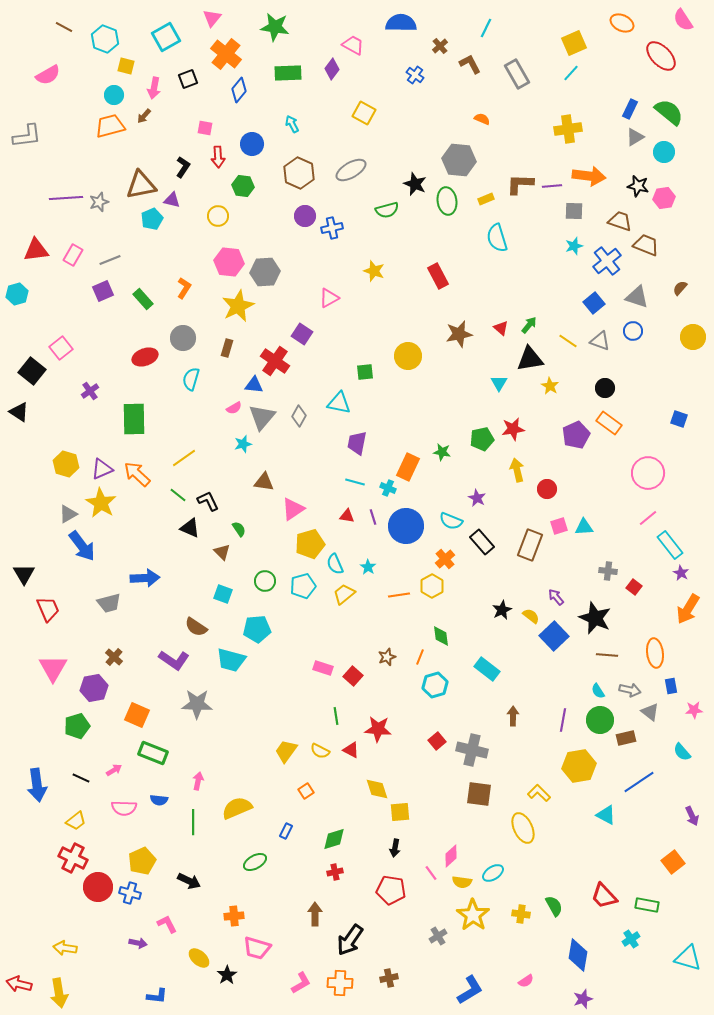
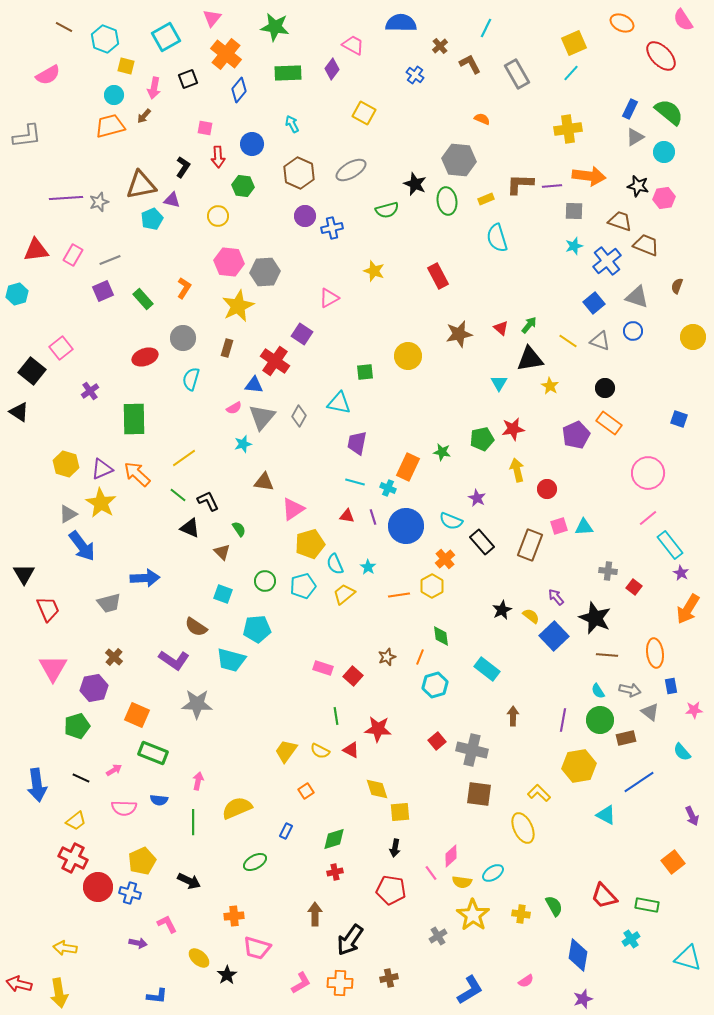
brown semicircle at (680, 288): moved 3 px left, 2 px up; rotated 21 degrees counterclockwise
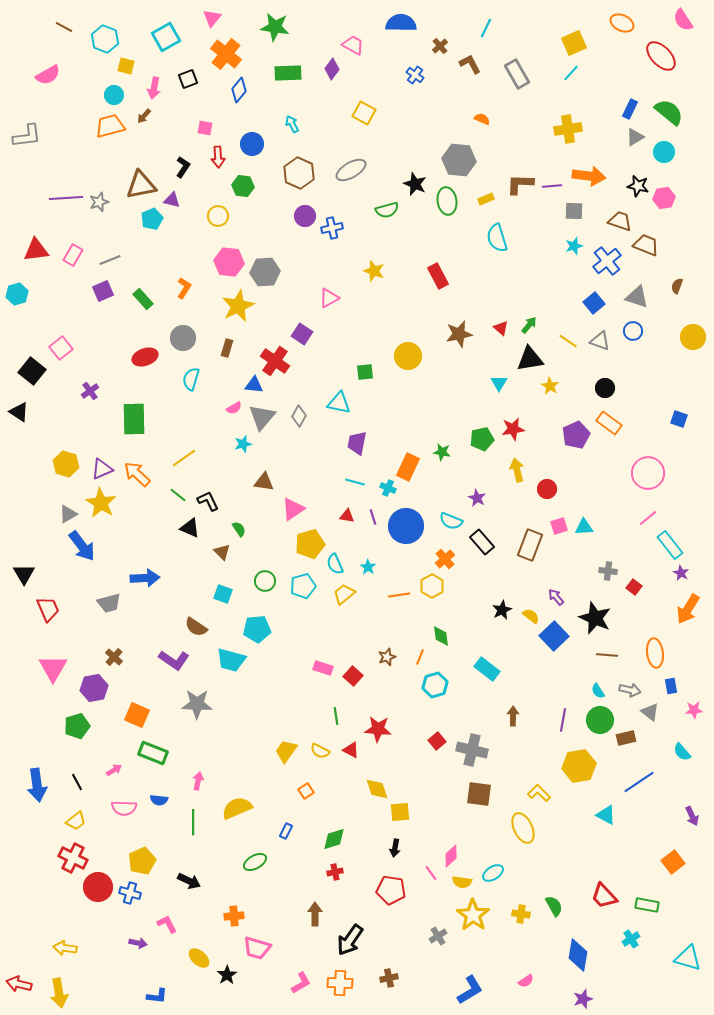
black line at (81, 778): moved 4 px left, 4 px down; rotated 36 degrees clockwise
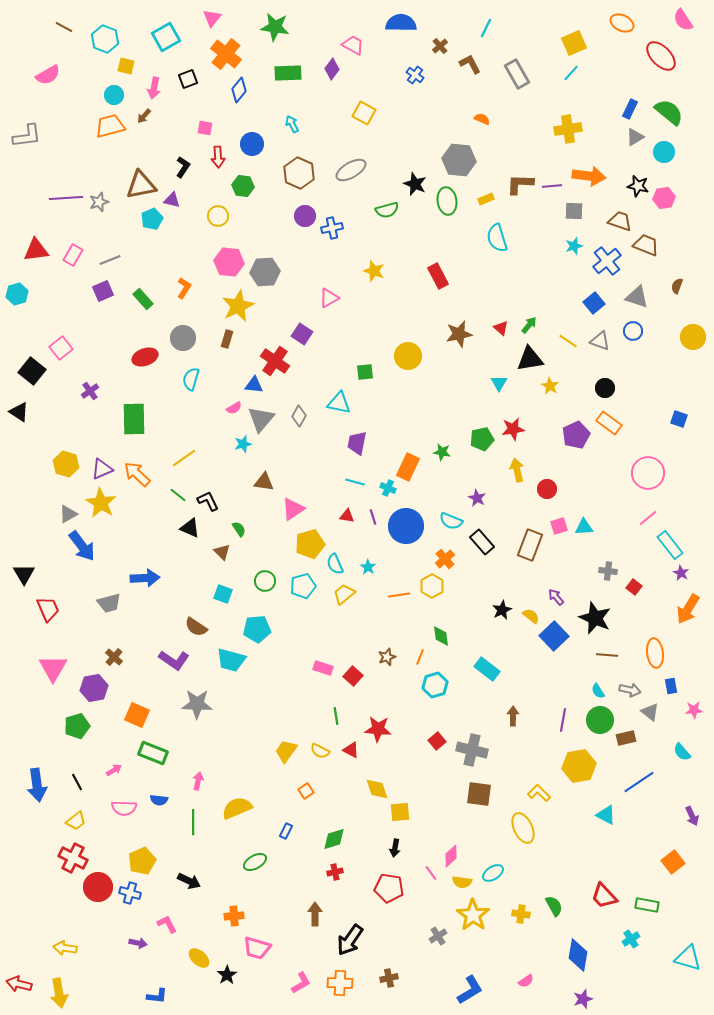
brown rectangle at (227, 348): moved 9 px up
gray triangle at (262, 417): moved 1 px left, 2 px down
red pentagon at (391, 890): moved 2 px left, 2 px up
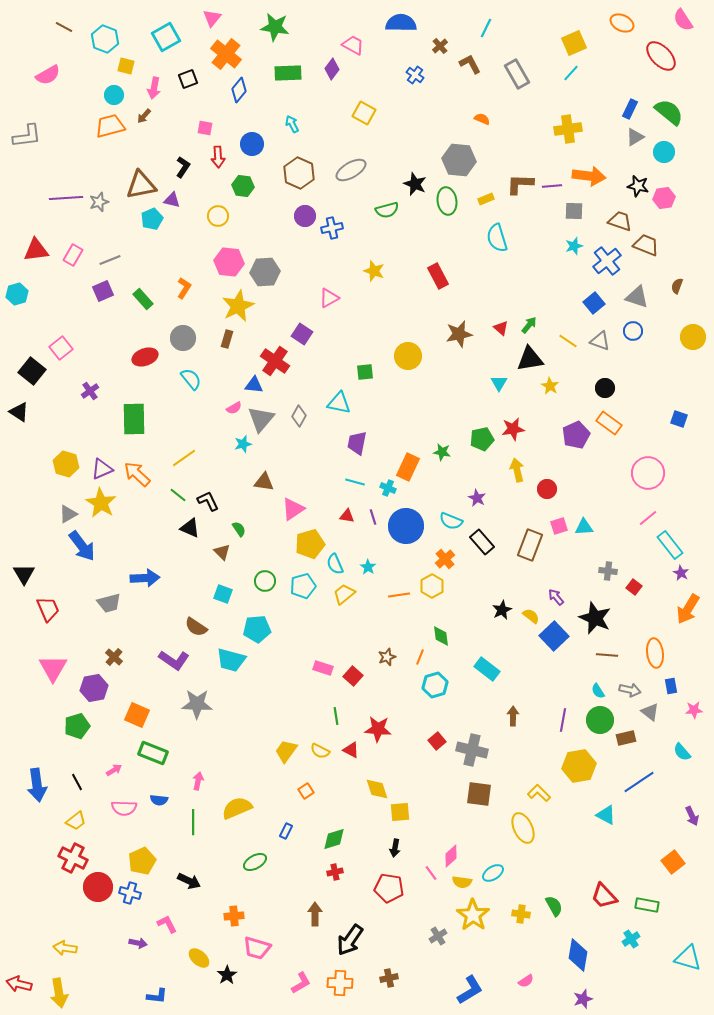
cyan semicircle at (191, 379): rotated 125 degrees clockwise
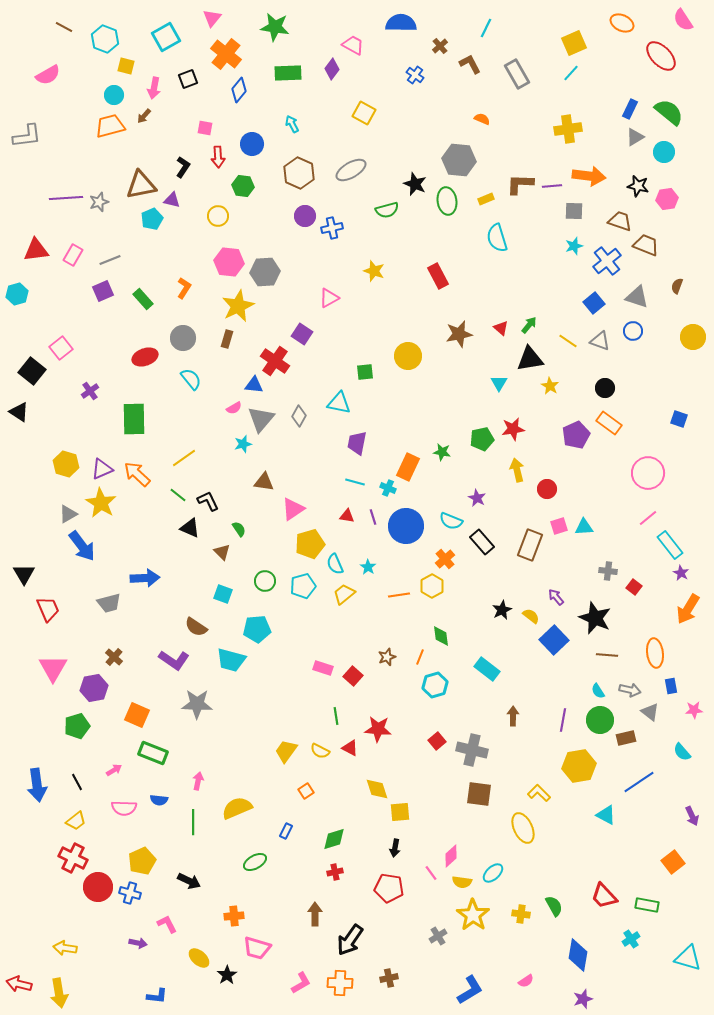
pink hexagon at (664, 198): moved 3 px right, 1 px down
blue square at (554, 636): moved 4 px down
red triangle at (351, 750): moved 1 px left, 2 px up
cyan ellipse at (493, 873): rotated 10 degrees counterclockwise
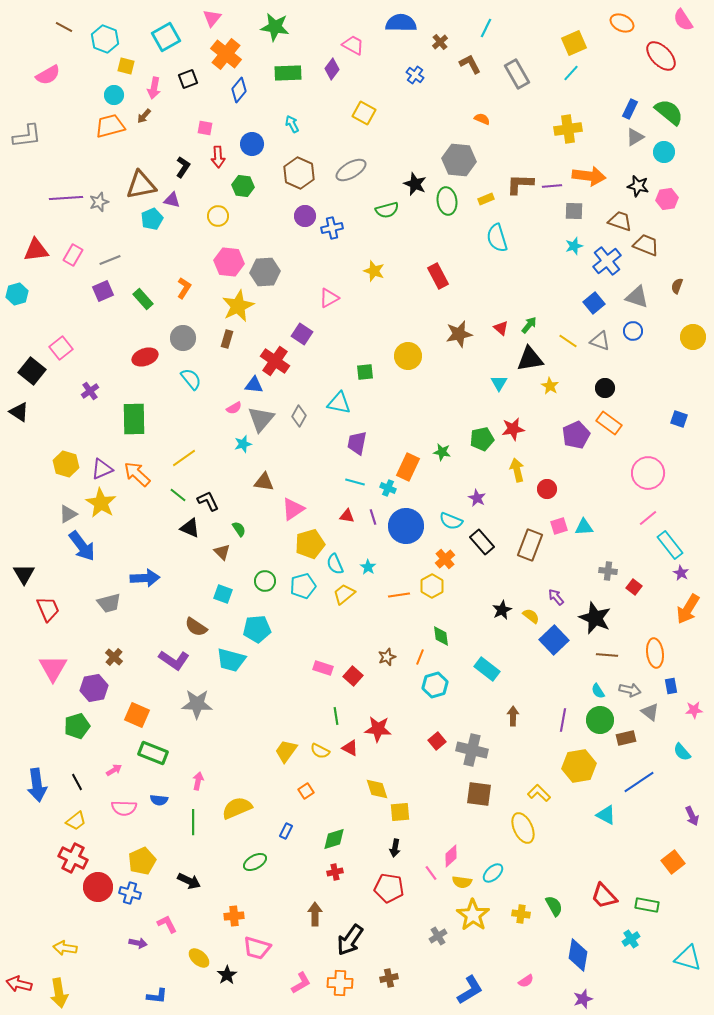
brown cross at (440, 46): moved 4 px up
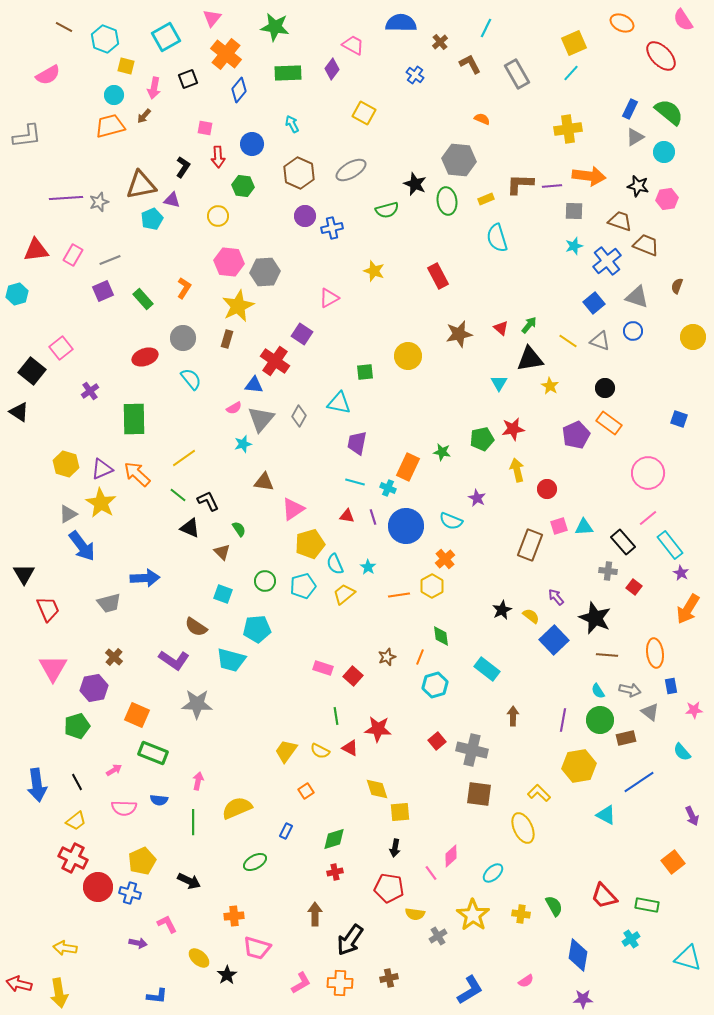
black rectangle at (482, 542): moved 141 px right
yellow semicircle at (462, 882): moved 47 px left, 32 px down
purple star at (583, 999): rotated 18 degrees clockwise
